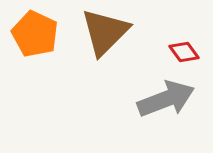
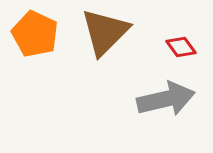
red diamond: moved 3 px left, 5 px up
gray arrow: rotated 8 degrees clockwise
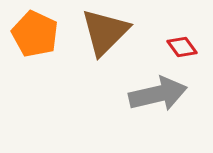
red diamond: moved 1 px right
gray arrow: moved 8 px left, 5 px up
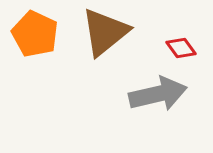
brown triangle: rotated 6 degrees clockwise
red diamond: moved 1 px left, 1 px down
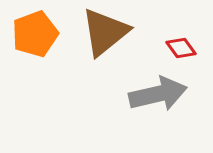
orange pentagon: rotated 27 degrees clockwise
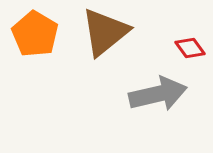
orange pentagon: rotated 21 degrees counterclockwise
red diamond: moved 9 px right
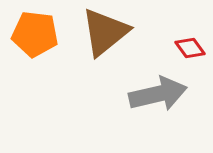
orange pentagon: rotated 24 degrees counterclockwise
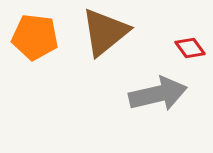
orange pentagon: moved 3 px down
